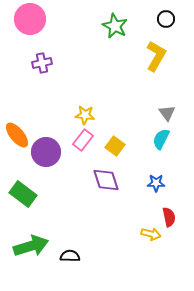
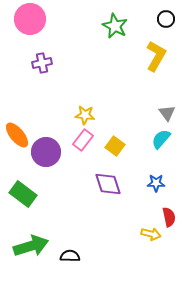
cyan semicircle: rotated 15 degrees clockwise
purple diamond: moved 2 px right, 4 px down
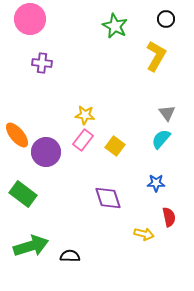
purple cross: rotated 18 degrees clockwise
purple diamond: moved 14 px down
yellow arrow: moved 7 px left
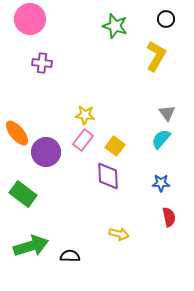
green star: rotated 10 degrees counterclockwise
orange ellipse: moved 2 px up
blue star: moved 5 px right
purple diamond: moved 22 px up; rotated 16 degrees clockwise
yellow arrow: moved 25 px left
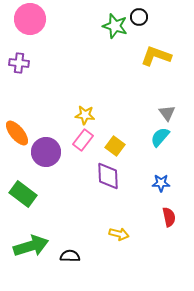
black circle: moved 27 px left, 2 px up
yellow L-shape: rotated 100 degrees counterclockwise
purple cross: moved 23 px left
cyan semicircle: moved 1 px left, 2 px up
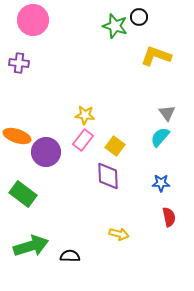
pink circle: moved 3 px right, 1 px down
orange ellipse: moved 3 px down; rotated 32 degrees counterclockwise
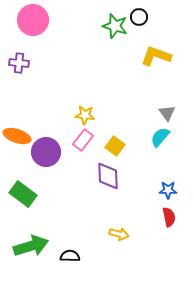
blue star: moved 7 px right, 7 px down
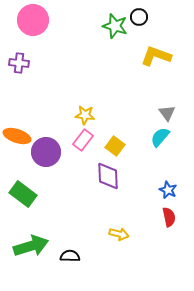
blue star: rotated 24 degrees clockwise
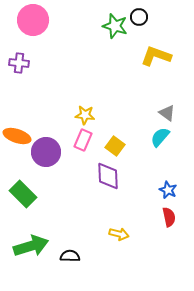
gray triangle: rotated 18 degrees counterclockwise
pink rectangle: rotated 15 degrees counterclockwise
green rectangle: rotated 8 degrees clockwise
